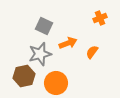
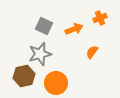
orange arrow: moved 6 px right, 14 px up
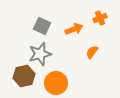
gray square: moved 2 px left
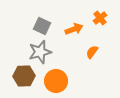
orange cross: rotated 16 degrees counterclockwise
gray star: moved 2 px up
brown hexagon: rotated 10 degrees clockwise
orange circle: moved 2 px up
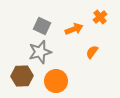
orange cross: moved 1 px up
brown hexagon: moved 2 px left
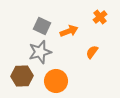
orange arrow: moved 5 px left, 2 px down
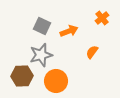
orange cross: moved 2 px right, 1 px down
gray star: moved 1 px right, 3 px down
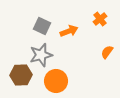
orange cross: moved 2 px left, 1 px down
orange semicircle: moved 15 px right
brown hexagon: moved 1 px left, 1 px up
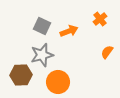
gray star: moved 1 px right
orange circle: moved 2 px right, 1 px down
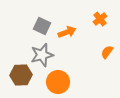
orange arrow: moved 2 px left, 1 px down
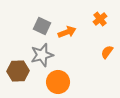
brown hexagon: moved 3 px left, 4 px up
